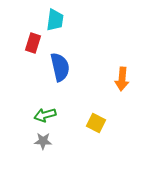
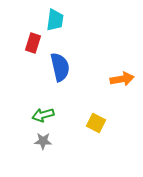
orange arrow: rotated 105 degrees counterclockwise
green arrow: moved 2 px left
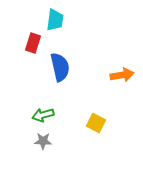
orange arrow: moved 4 px up
